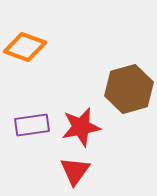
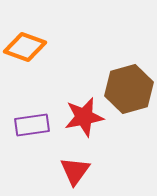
red star: moved 3 px right, 10 px up
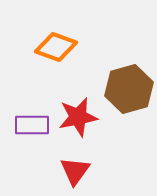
orange diamond: moved 31 px right
red star: moved 6 px left
purple rectangle: rotated 8 degrees clockwise
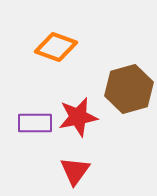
purple rectangle: moved 3 px right, 2 px up
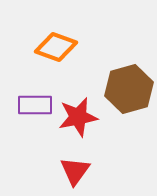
purple rectangle: moved 18 px up
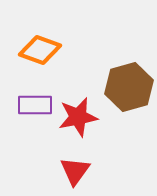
orange diamond: moved 16 px left, 3 px down
brown hexagon: moved 2 px up
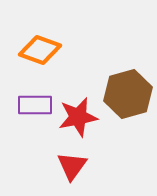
brown hexagon: moved 1 px left, 7 px down
red triangle: moved 3 px left, 5 px up
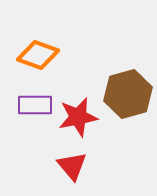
orange diamond: moved 2 px left, 5 px down
red triangle: rotated 16 degrees counterclockwise
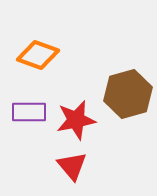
purple rectangle: moved 6 px left, 7 px down
red star: moved 2 px left, 3 px down
